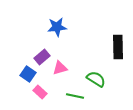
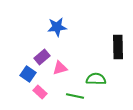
green semicircle: rotated 30 degrees counterclockwise
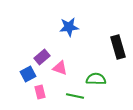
blue star: moved 12 px right
black rectangle: rotated 15 degrees counterclockwise
pink triangle: rotated 35 degrees clockwise
blue square: rotated 28 degrees clockwise
pink rectangle: rotated 32 degrees clockwise
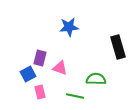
purple rectangle: moved 2 px left, 1 px down; rotated 35 degrees counterclockwise
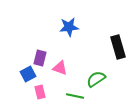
green semicircle: rotated 36 degrees counterclockwise
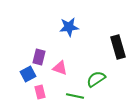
purple rectangle: moved 1 px left, 1 px up
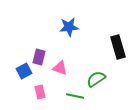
blue square: moved 4 px left, 3 px up
